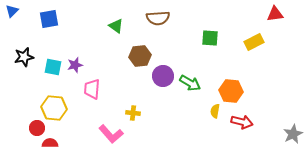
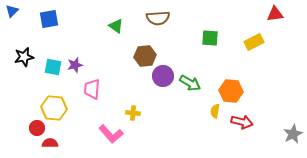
brown hexagon: moved 5 px right
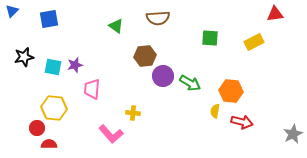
red semicircle: moved 1 px left, 1 px down
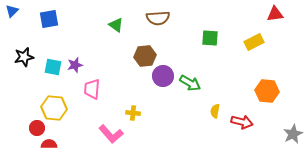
green triangle: moved 1 px up
orange hexagon: moved 36 px right
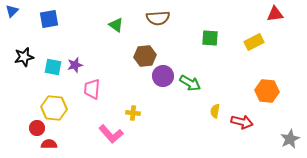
gray star: moved 3 px left, 5 px down
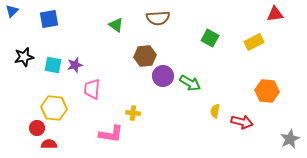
green square: rotated 24 degrees clockwise
cyan square: moved 2 px up
pink L-shape: rotated 40 degrees counterclockwise
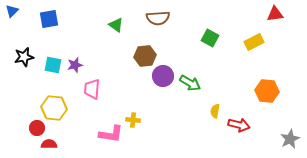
yellow cross: moved 7 px down
red arrow: moved 3 px left, 3 px down
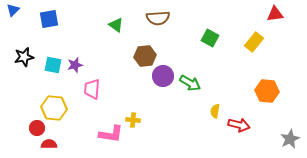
blue triangle: moved 1 px right, 1 px up
yellow rectangle: rotated 24 degrees counterclockwise
